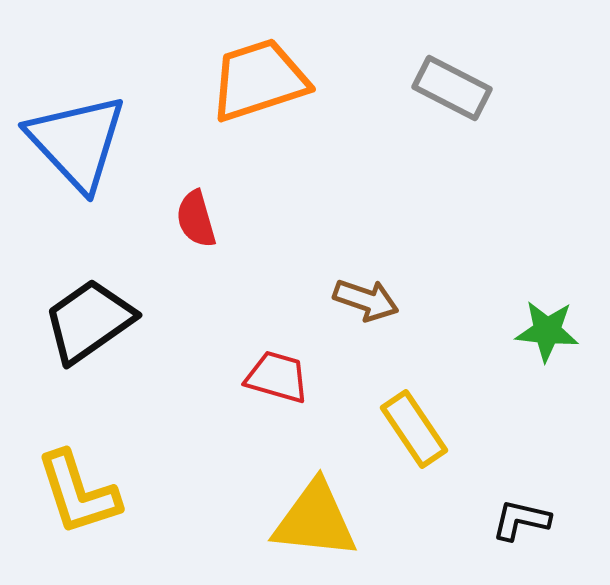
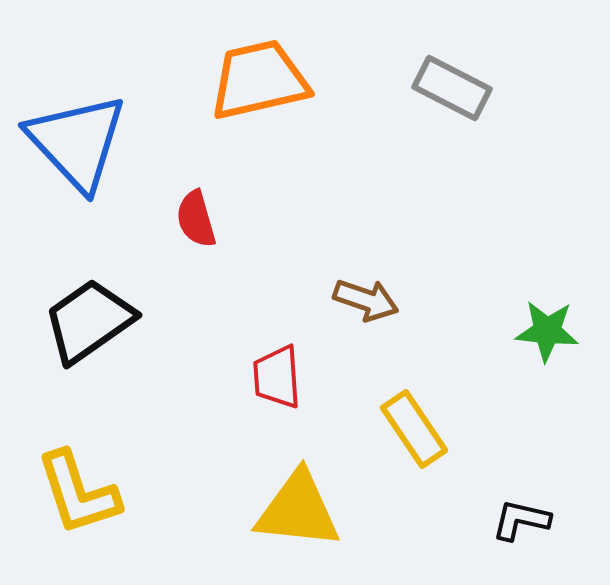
orange trapezoid: rotated 5 degrees clockwise
red trapezoid: rotated 110 degrees counterclockwise
yellow triangle: moved 17 px left, 10 px up
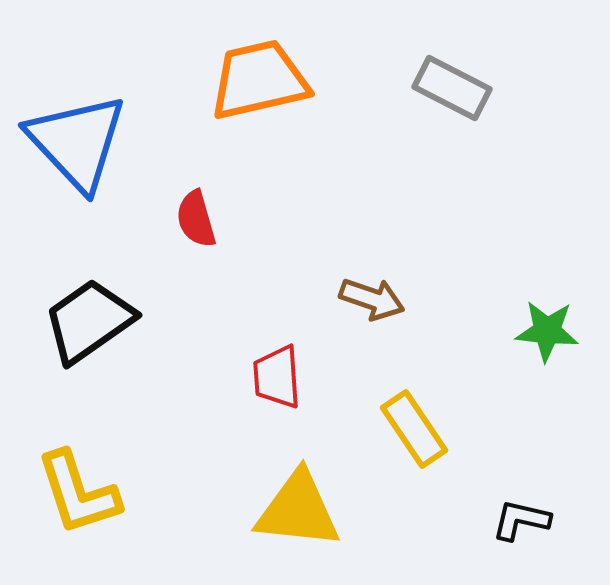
brown arrow: moved 6 px right, 1 px up
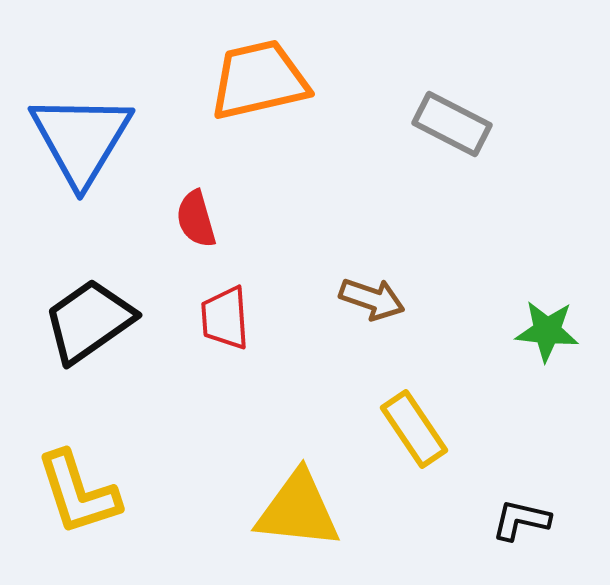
gray rectangle: moved 36 px down
blue triangle: moved 4 px right, 3 px up; rotated 14 degrees clockwise
red trapezoid: moved 52 px left, 59 px up
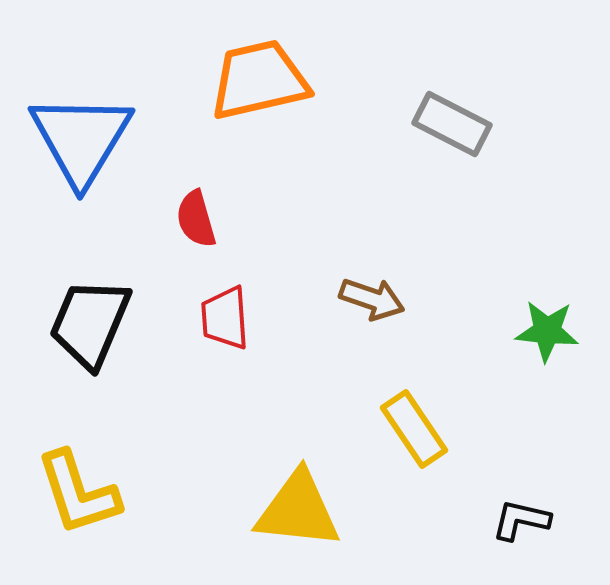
black trapezoid: moved 1 px right, 2 px down; rotated 32 degrees counterclockwise
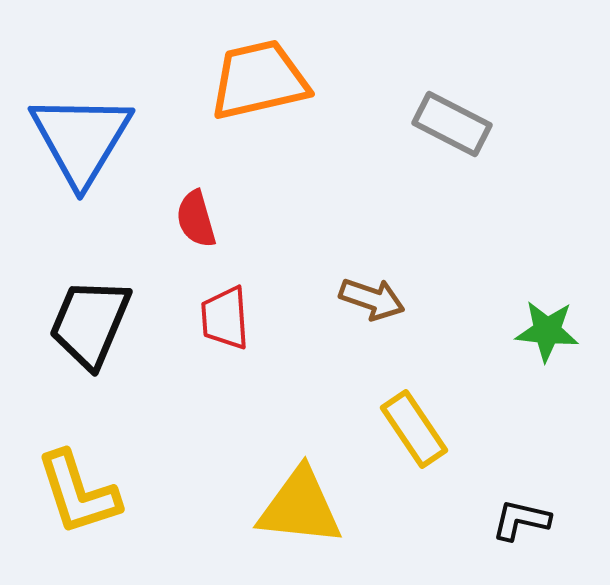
yellow triangle: moved 2 px right, 3 px up
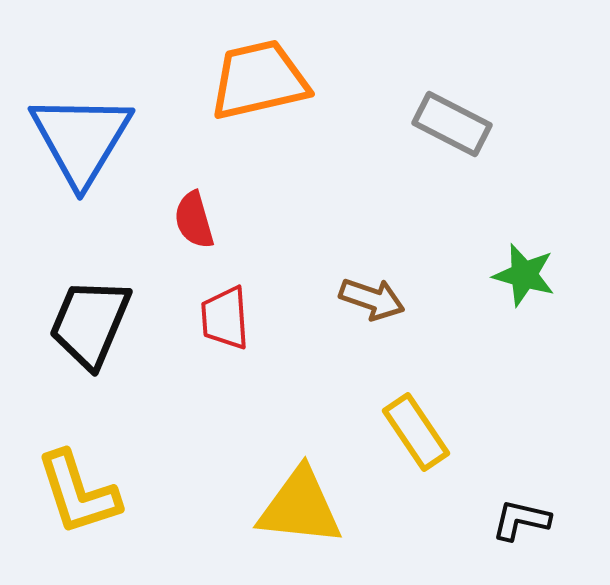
red semicircle: moved 2 px left, 1 px down
green star: moved 23 px left, 56 px up; rotated 10 degrees clockwise
yellow rectangle: moved 2 px right, 3 px down
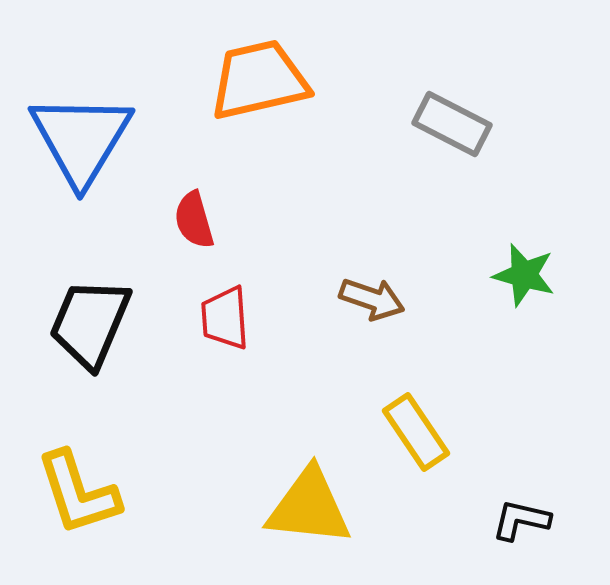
yellow triangle: moved 9 px right
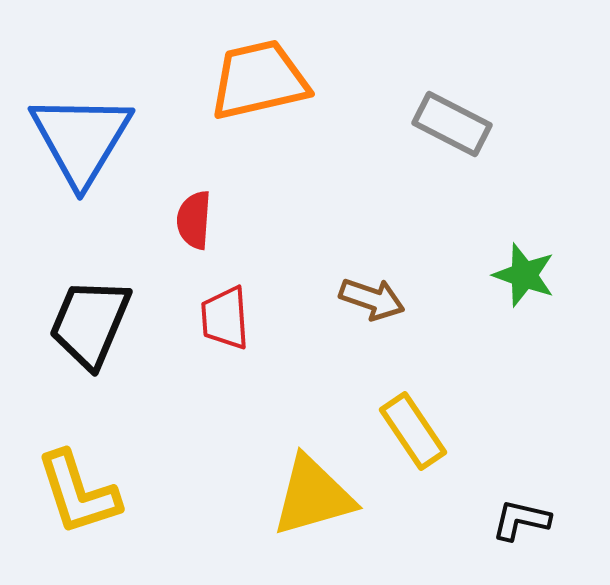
red semicircle: rotated 20 degrees clockwise
green star: rotated 4 degrees clockwise
yellow rectangle: moved 3 px left, 1 px up
yellow triangle: moved 4 px right, 11 px up; rotated 22 degrees counterclockwise
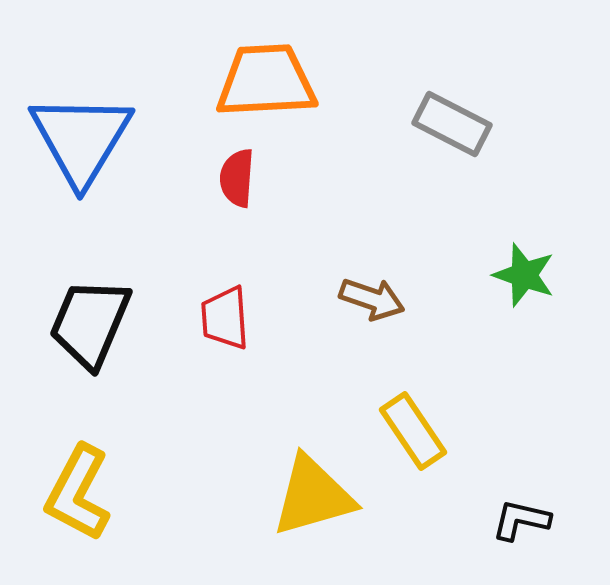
orange trapezoid: moved 7 px right, 1 px down; rotated 10 degrees clockwise
red semicircle: moved 43 px right, 42 px up
yellow L-shape: rotated 46 degrees clockwise
